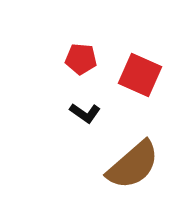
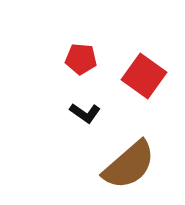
red square: moved 4 px right, 1 px down; rotated 12 degrees clockwise
brown semicircle: moved 4 px left
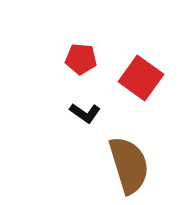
red square: moved 3 px left, 2 px down
brown semicircle: rotated 66 degrees counterclockwise
